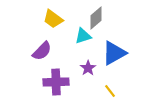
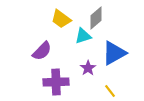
yellow trapezoid: moved 8 px right
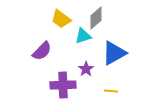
purple star: moved 2 px left, 1 px down
purple cross: moved 7 px right, 3 px down
yellow line: moved 1 px right; rotated 48 degrees counterclockwise
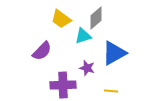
purple star: moved 1 px right, 1 px up; rotated 21 degrees counterclockwise
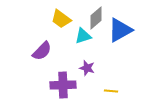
blue triangle: moved 6 px right, 23 px up
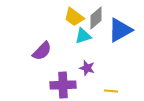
yellow trapezoid: moved 13 px right, 2 px up
